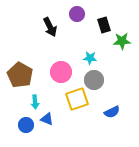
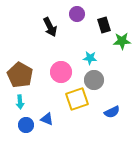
cyan arrow: moved 15 px left
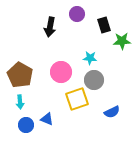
black arrow: rotated 36 degrees clockwise
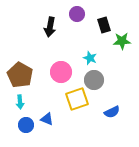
cyan star: rotated 16 degrees clockwise
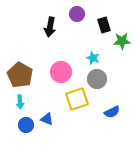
cyan star: moved 3 px right
gray circle: moved 3 px right, 1 px up
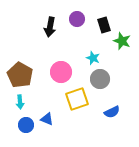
purple circle: moved 5 px down
green star: rotated 24 degrees clockwise
gray circle: moved 3 px right
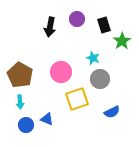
green star: rotated 18 degrees clockwise
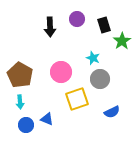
black arrow: rotated 12 degrees counterclockwise
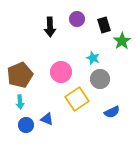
brown pentagon: rotated 20 degrees clockwise
yellow square: rotated 15 degrees counterclockwise
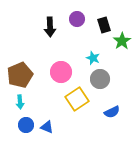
blue triangle: moved 8 px down
